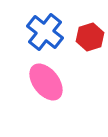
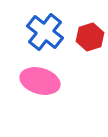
pink ellipse: moved 6 px left, 1 px up; rotated 36 degrees counterclockwise
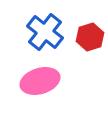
pink ellipse: rotated 33 degrees counterclockwise
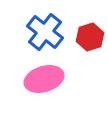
pink ellipse: moved 4 px right, 2 px up
